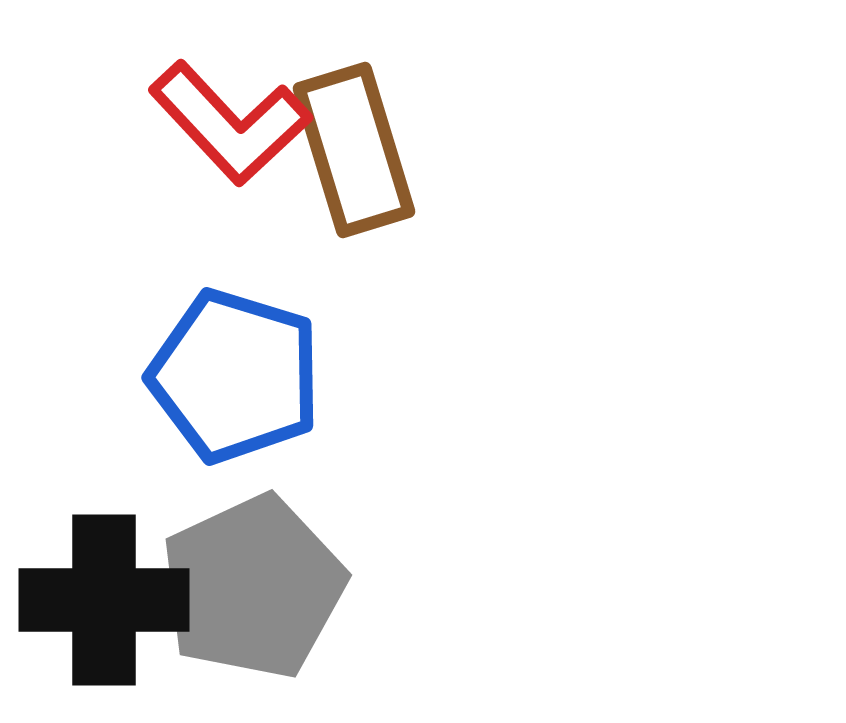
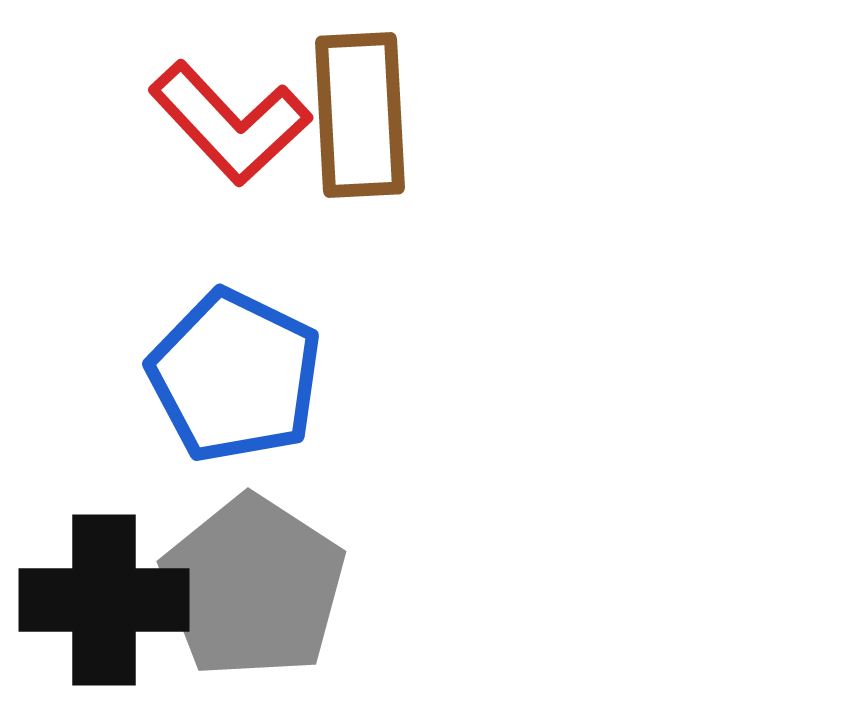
brown rectangle: moved 6 px right, 35 px up; rotated 14 degrees clockwise
blue pentagon: rotated 9 degrees clockwise
gray pentagon: rotated 14 degrees counterclockwise
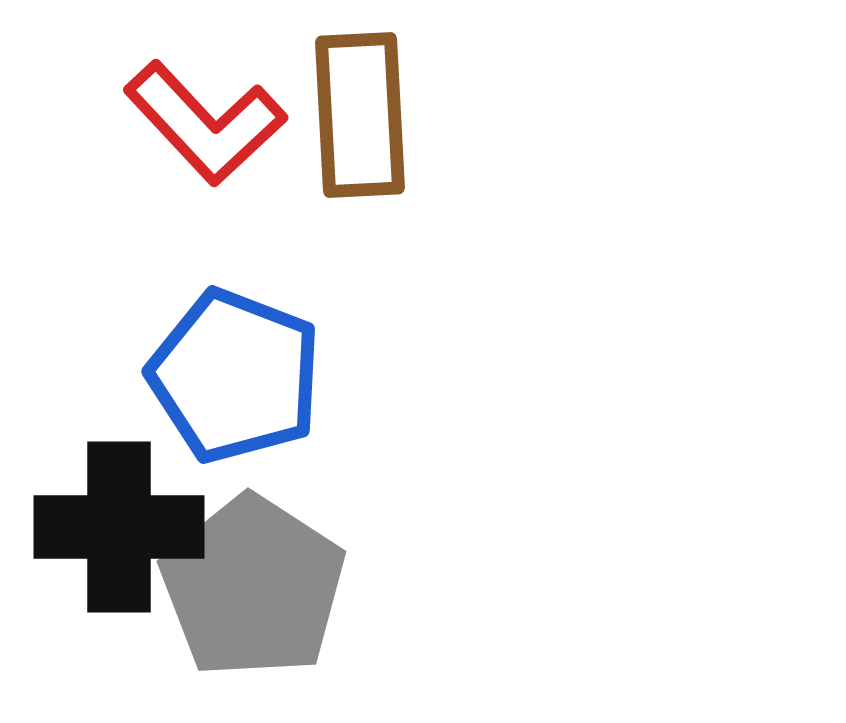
red L-shape: moved 25 px left
blue pentagon: rotated 5 degrees counterclockwise
black cross: moved 15 px right, 73 px up
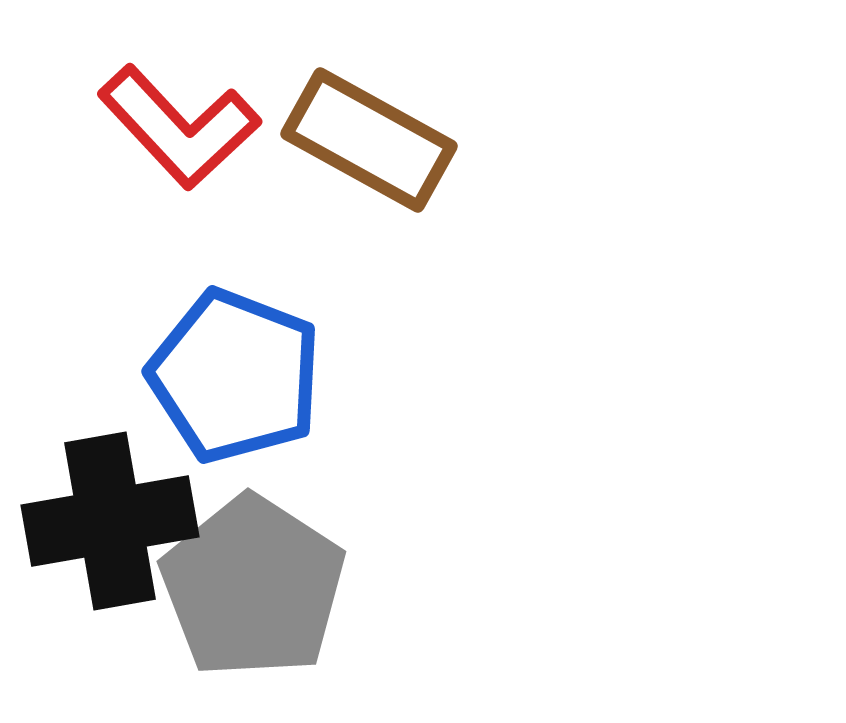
brown rectangle: moved 9 px right, 25 px down; rotated 58 degrees counterclockwise
red L-shape: moved 26 px left, 4 px down
black cross: moved 9 px left, 6 px up; rotated 10 degrees counterclockwise
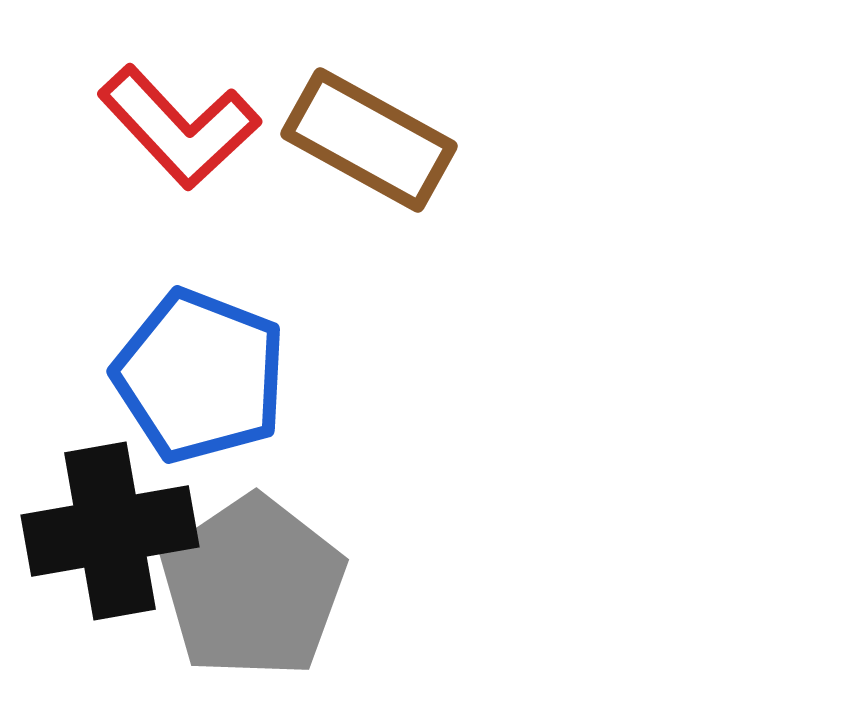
blue pentagon: moved 35 px left
black cross: moved 10 px down
gray pentagon: rotated 5 degrees clockwise
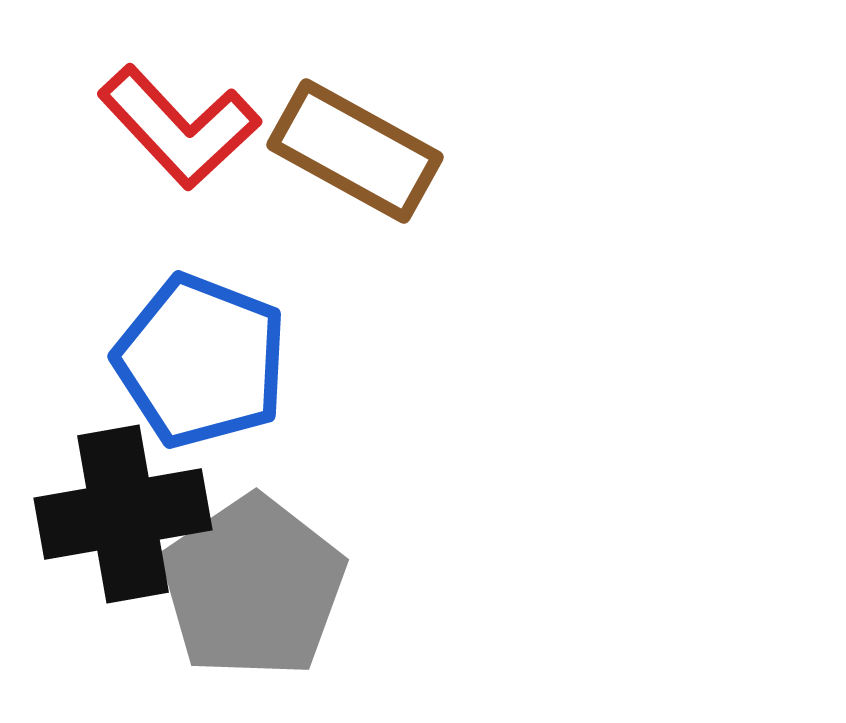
brown rectangle: moved 14 px left, 11 px down
blue pentagon: moved 1 px right, 15 px up
black cross: moved 13 px right, 17 px up
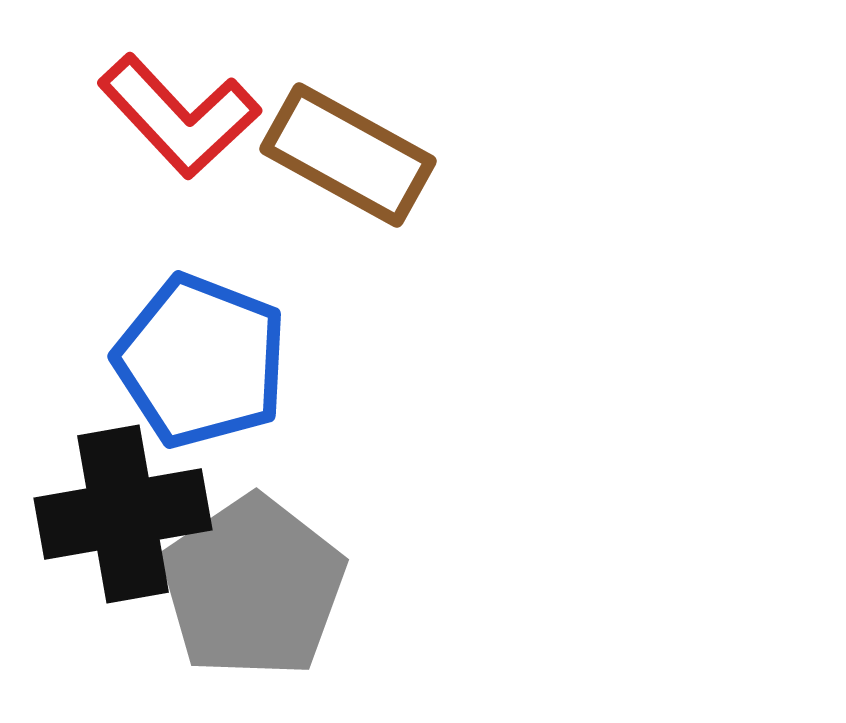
red L-shape: moved 11 px up
brown rectangle: moved 7 px left, 4 px down
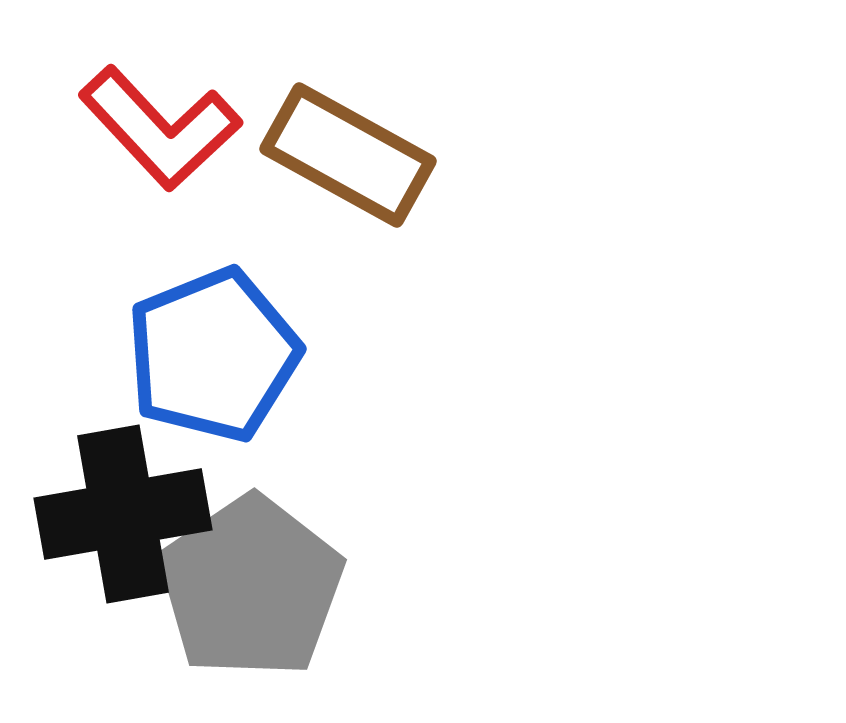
red L-shape: moved 19 px left, 12 px down
blue pentagon: moved 12 px right, 6 px up; rotated 29 degrees clockwise
gray pentagon: moved 2 px left
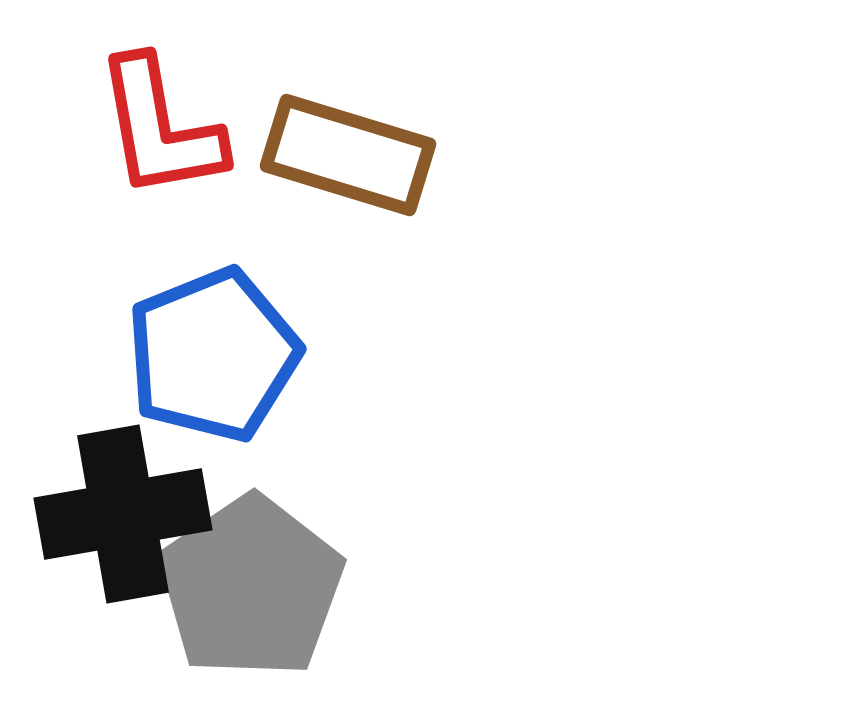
red L-shape: rotated 33 degrees clockwise
brown rectangle: rotated 12 degrees counterclockwise
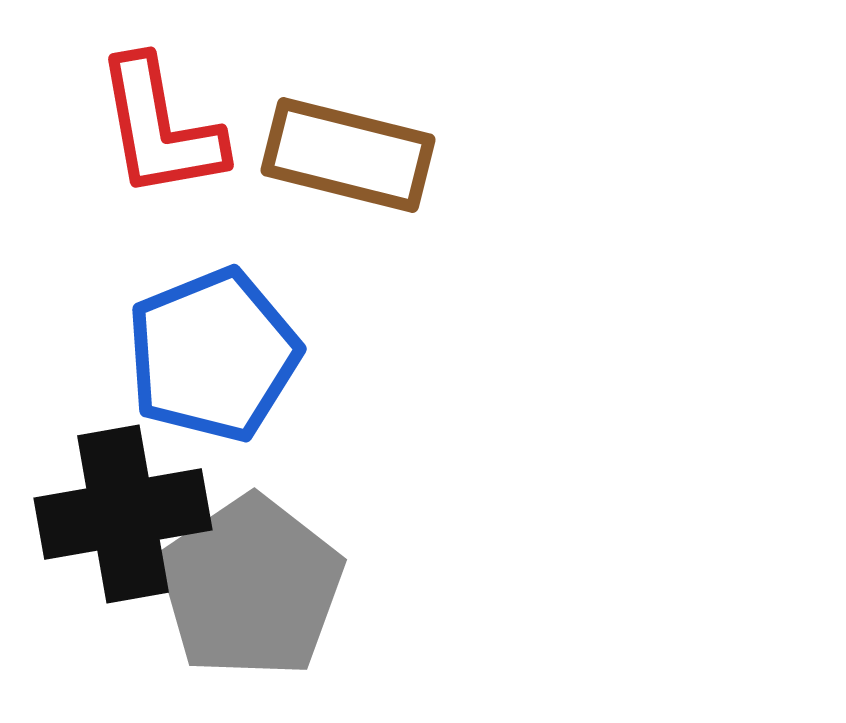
brown rectangle: rotated 3 degrees counterclockwise
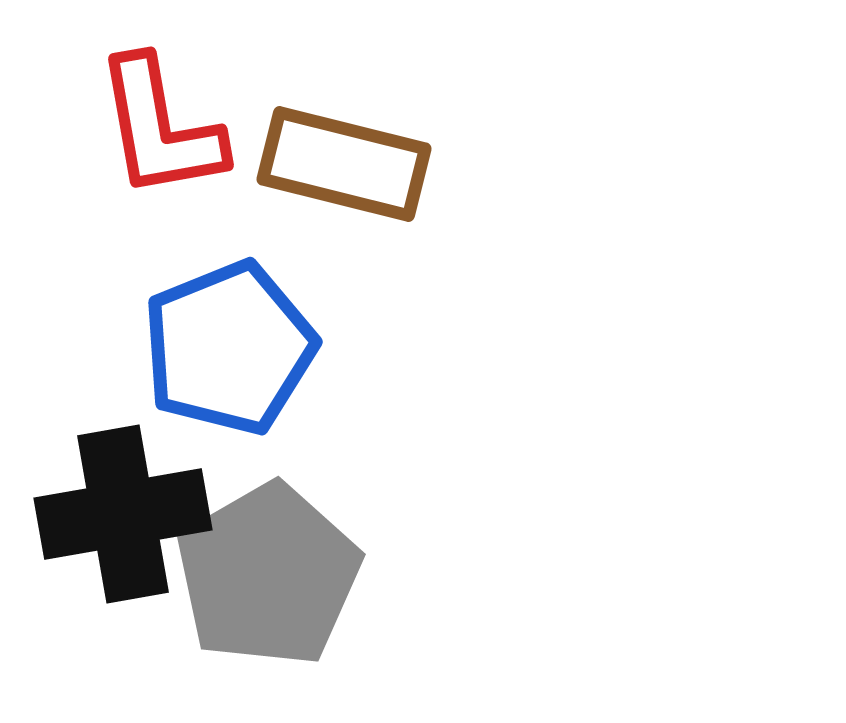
brown rectangle: moved 4 px left, 9 px down
blue pentagon: moved 16 px right, 7 px up
gray pentagon: moved 17 px right, 12 px up; rotated 4 degrees clockwise
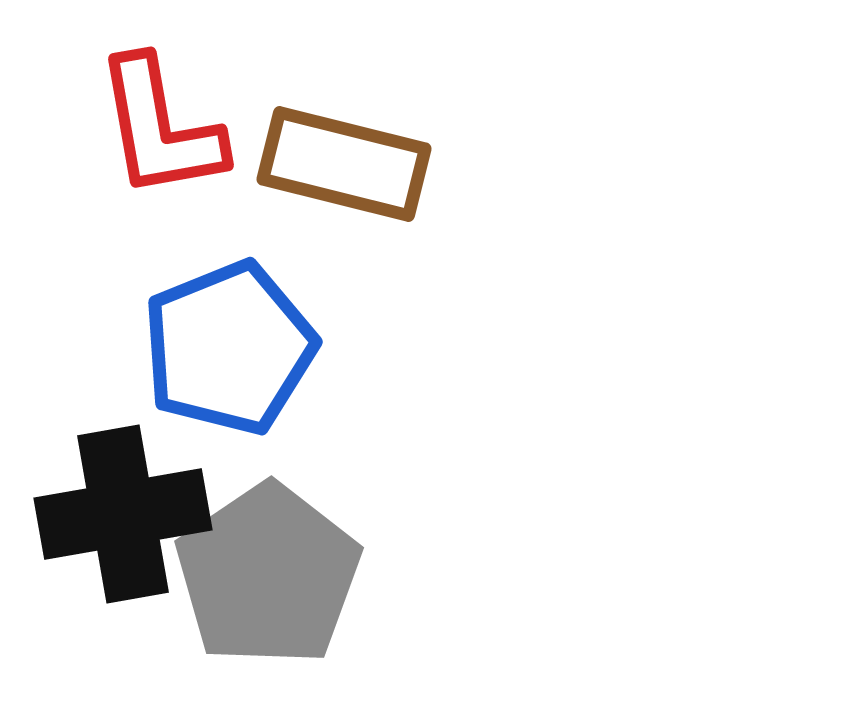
gray pentagon: rotated 4 degrees counterclockwise
